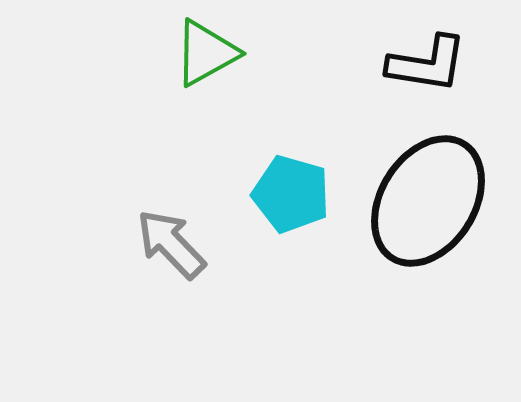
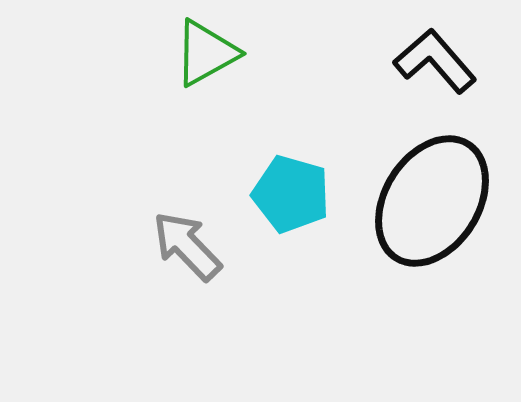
black L-shape: moved 8 px right, 3 px up; rotated 140 degrees counterclockwise
black ellipse: moved 4 px right
gray arrow: moved 16 px right, 2 px down
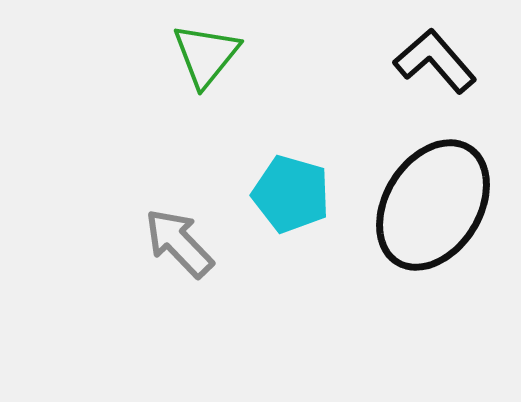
green triangle: moved 2 px down; rotated 22 degrees counterclockwise
black ellipse: moved 1 px right, 4 px down
gray arrow: moved 8 px left, 3 px up
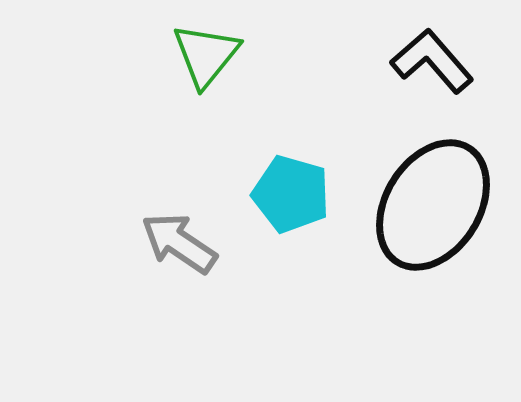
black L-shape: moved 3 px left
gray arrow: rotated 12 degrees counterclockwise
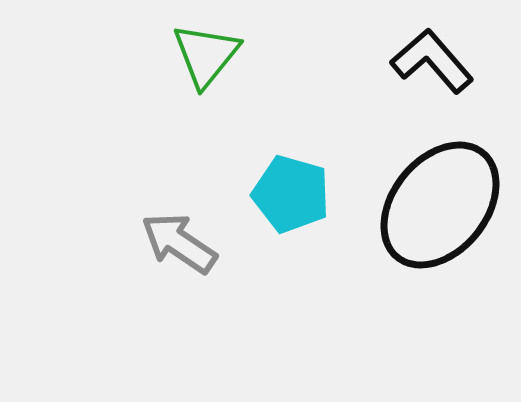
black ellipse: moved 7 px right; rotated 7 degrees clockwise
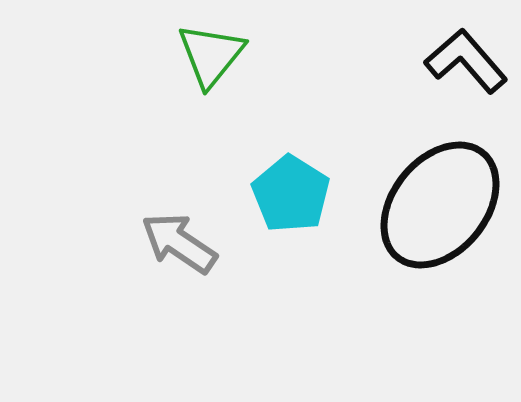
green triangle: moved 5 px right
black L-shape: moved 34 px right
cyan pentagon: rotated 16 degrees clockwise
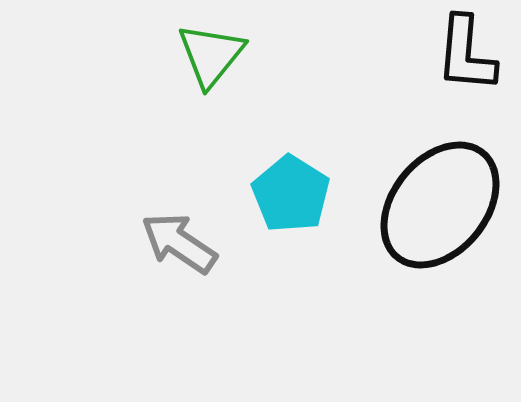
black L-shape: moved 7 px up; rotated 134 degrees counterclockwise
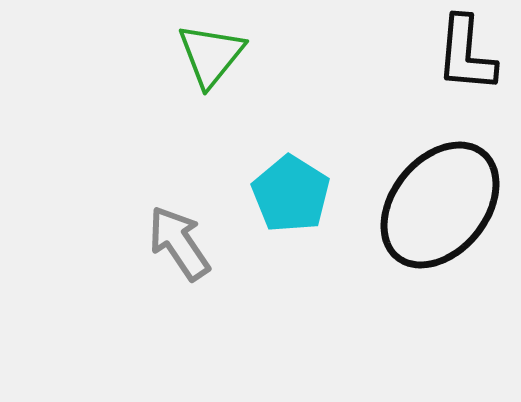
gray arrow: rotated 22 degrees clockwise
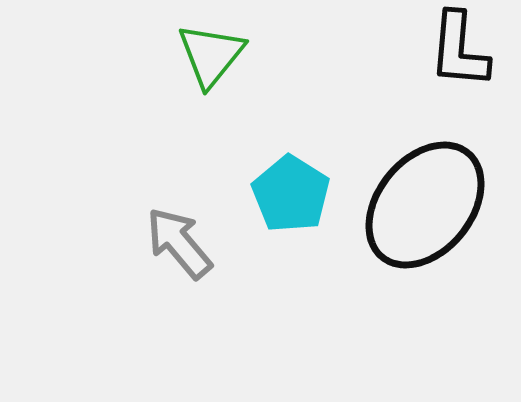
black L-shape: moved 7 px left, 4 px up
black ellipse: moved 15 px left
gray arrow: rotated 6 degrees counterclockwise
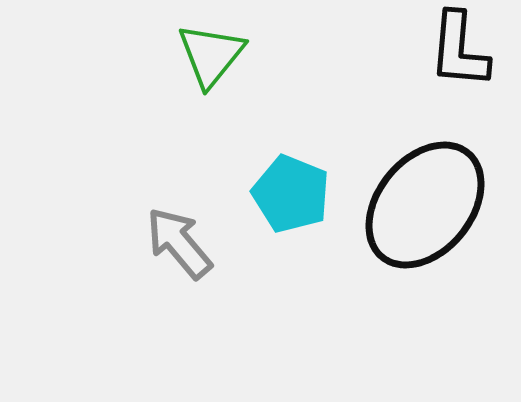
cyan pentagon: rotated 10 degrees counterclockwise
